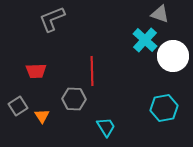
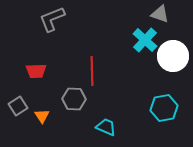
cyan trapezoid: rotated 35 degrees counterclockwise
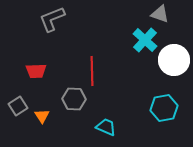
white circle: moved 1 px right, 4 px down
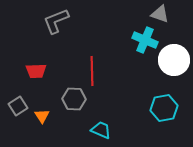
gray L-shape: moved 4 px right, 2 px down
cyan cross: rotated 20 degrees counterclockwise
cyan trapezoid: moved 5 px left, 3 px down
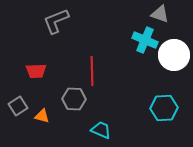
white circle: moved 5 px up
cyan hexagon: rotated 8 degrees clockwise
orange triangle: rotated 42 degrees counterclockwise
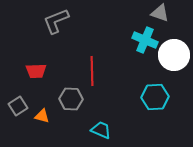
gray triangle: moved 1 px up
gray hexagon: moved 3 px left
cyan hexagon: moved 9 px left, 11 px up
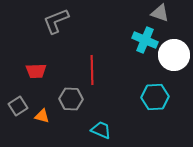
red line: moved 1 px up
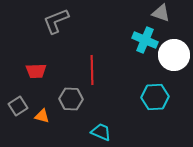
gray triangle: moved 1 px right
cyan trapezoid: moved 2 px down
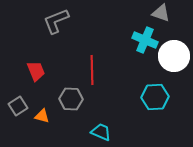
white circle: moved 1 px down
red trapezoid: rotated 110 degrees counterclockwise
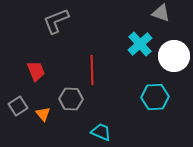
cyan cross: moved 5 px left, 4 px down; rotated 25 degrees clockwise
orange triangle: moved 1 px right, 2 px up; rotated 35 degrees clockwise
